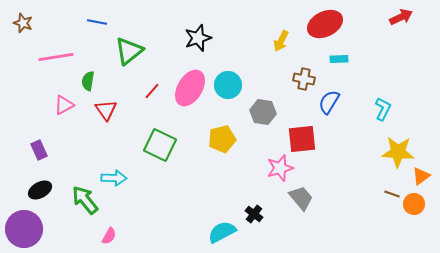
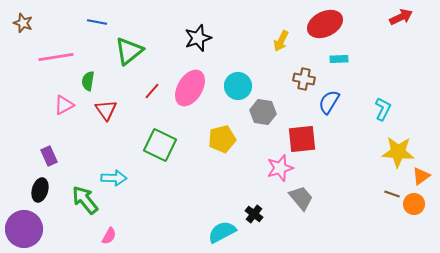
cyan circle: moved 10 px right, 1 px down
purple rectangle: moved 10 px right, 6 px down
black ellipse: rotated 45 degrees counterclockwise
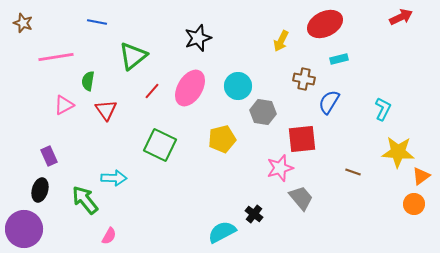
green triangle: moved 4 px right, 5 px down
cyan rectangle: rotated 12 degrees counterclockwise
brown line: moved 39 px left, 22 px up
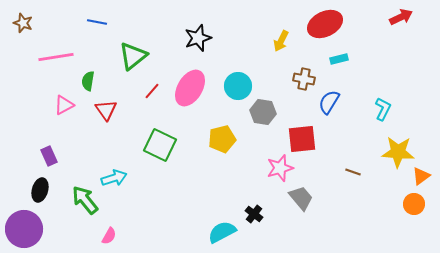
cyan arrow: rotated 20 degrees counterclockwise
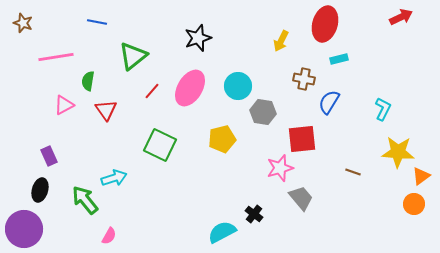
red ellipse: rotated 48 degrees counterclockwise
